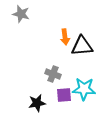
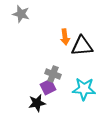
purple square: moved 16 px left, 8 px up; rotated 21 degrees counterclockwise
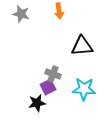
orange arrow: moved 6 px left, 26 px up
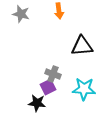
black star: rotated 18 degrees clockwise
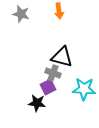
black triangle: moved 20 px left, 11 px down; rotated 20 degrees clockwise
gray cross: moved 1 px up
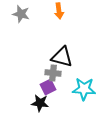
gray cross: rotated 14 degrees counterclockwise
black star: moved 3 px right
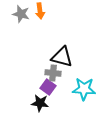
orange arrow: moved 19 px left
purple square: rotated 28 degrees counterclockwise
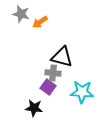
orange arrow: moved 11 px down; rotated 63 degrees clockwise
cyan star: moved 2 px left, 3 px down
black star: moved 6 px left, 5 px down
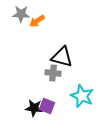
gray star: rotated 12 degrees counterclockwise
orange arrow: moved 3 px left, 1 px up
purple square: moved 1 px left, 19 px down; rotated 14 degrees counterclockwise
cyan star: moved 4 px down; rotated 20 degrees clockwise
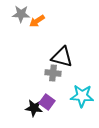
cyan star: rotated 20 degrees counterclockwise
purple square: moved 4 px up; rotated 14 degrees clockwise
